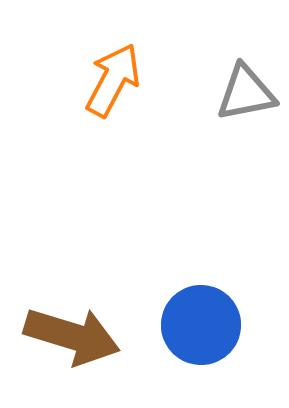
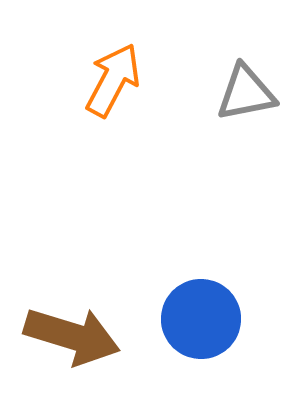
blue circle: moved 6 px up
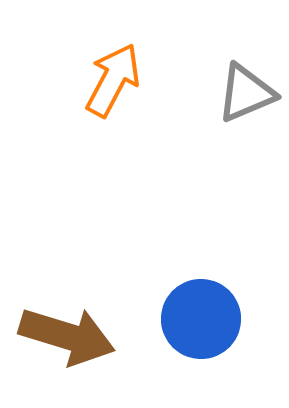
gray triangle: rotated 12 degrees counterclockwise
brown arrow: moved 5 px left
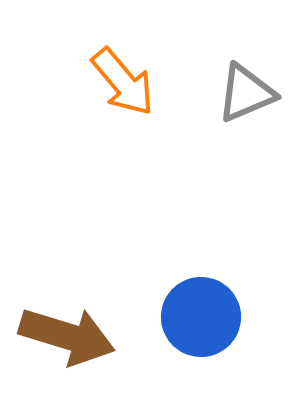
orange arrow: moved 10 px right, 2 px down; rotated 112 degrees clockwise
blue circle: moved 2 px up
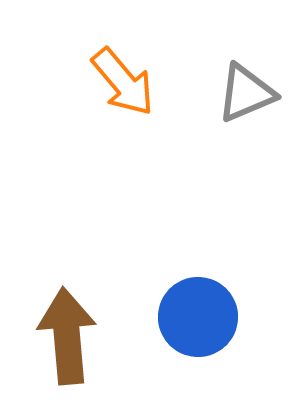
blue circle: moved 3 px left
brown arrow: rotated 112 degrees counterclockwise
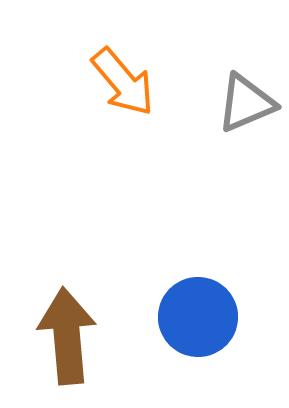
gray triangle: moved 10 px down
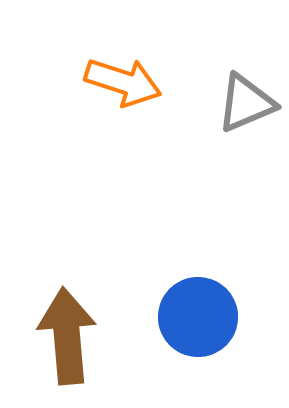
orange arrow: rotated 32 degrees counterclockwise
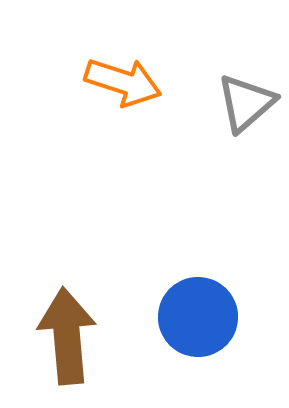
gray triangle: rotated 18 degrees counterclockwise
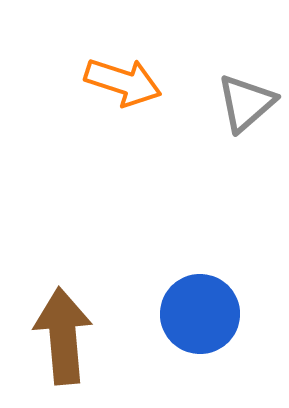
blue circle: moved 2 px right, 3 px up
brown arrow: moved 4 px left
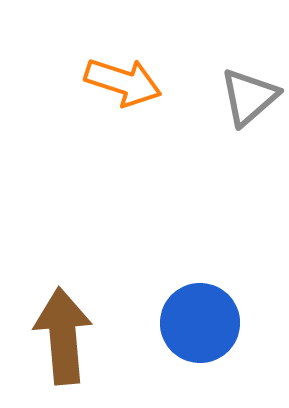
gray triangle: moved 3 px right, 6 px up
blue circle: moved 9 px down
